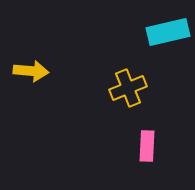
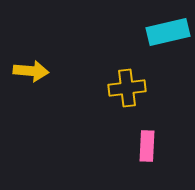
yellow cross: moved 1 px left; rotated 15 degrees clockwise
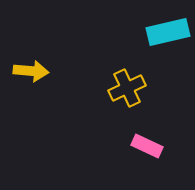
yellow cross: rotated 18 degrees counterclockwise
pink rectangle: rotated 68 degrees counterclockwise
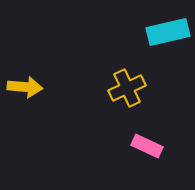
yellow arrow: moved 6 px left, 16 px down
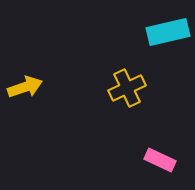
yellow arrow: rotated 24 degrees counterclockwise
pink rectangle: moved 13 px right, 14 px down
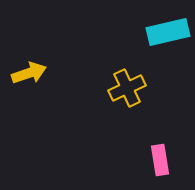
yellow arrow: moved 4 px right, 14 px up
pink rectangle: rotated 56 degrees clockwise
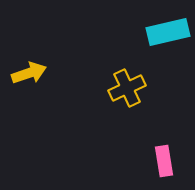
pink rectangle: moved 4 px right, 1 px down
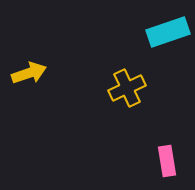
cyan rectangle: rotated 6 degrees counterclockwise
pink rectangle: moved 3 px right
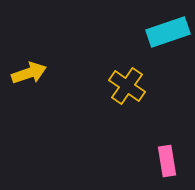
yellow cross: moved 2 px up; rotated 30 degrees counterclockwise
